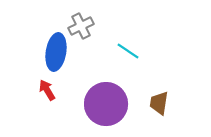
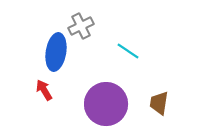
red arrow: moved 3 px left
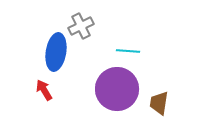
cyan line: rotated 30 degrees counterclockwise
purple circle: moved 11 px right, 15 px up
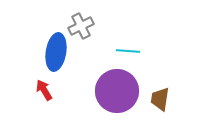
purple circle: moved 2 px down
brown trapezoid: moved 1 px right, 4 px up
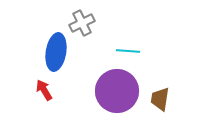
gray cross: moved 1 px right, 3 px up
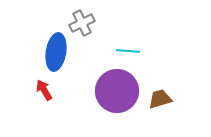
brown trapezoid: rotated 65 degrees clockwise
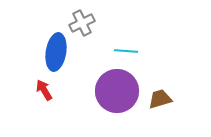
cyan line: moved 2 px left
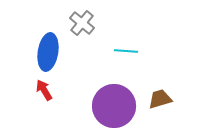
gray cross: rotated 25 degrees counterclockwise
blue ellipse: moved 8 px left
purple circle: moved 3 px left, 15 px down
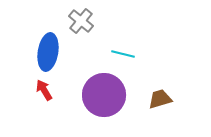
gray cross: moved 1 px left, 2 px up
cyan line: moved 3 px left, 3 px down; rotated 10 degrees clockwise
purple circle: moved 10 px left, 11 px up
